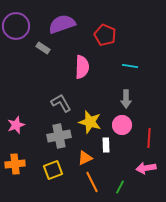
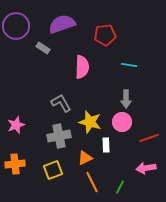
red pentagon: rotated 30 degrees counterclockwise
cyan line: moved 1 px left, 1 px up
pink circle: moved 3 px up
red line: rotated 66 degrees clockwise
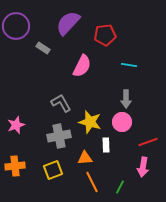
purple semicircle: moved 6 px right, 1 px up; rotated 28 degrees counterclockwise
pink semicircle: moved 1 px up; rotated 25 degrees clockwise
red line: moved 1 px left, 4 px down
orange triangle: rotated 21 degrees clockwise
orange cross: moved 2 px down
pink arrow: moved 3 px left, 1 px up; rotated 72 degrees counterclockwise
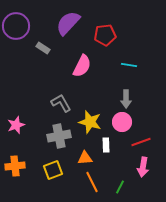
red line: moved 7 px left
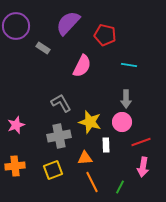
red pentagon: rotated 20 degrees clockwise
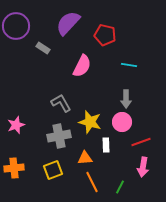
orange cross: moved 1 px left, 2 px down
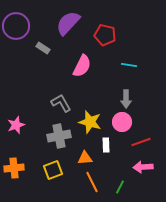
pink arrow: rotated 78 degrees clockwise
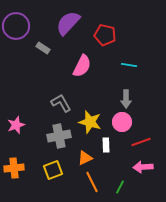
orange triangle: rotated 21 degrees counterclockwise
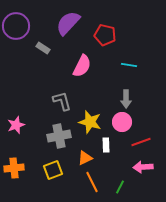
gray L-shape: moved 1 px right, 2 px up; rotated 15 degrees clockwise
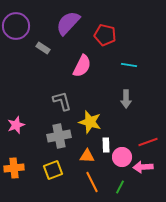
pink circle: moved 35 px down
red line: moved 7 px right
orange triangle: moved 2 px right, 2 px up; rotated 28 degrees clockwise
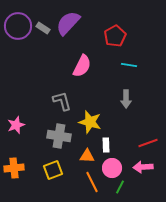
purple circle: moved 2 px right
red pentagon: moved 10 px right, 1 px down; rotated 30 degrees clockwise
gray rectangle: moved 20 px up
gray cross: rotated 20 degrees clockwise
red line: moved 1 px down
pink circle: moved 10 px left, 11 px down
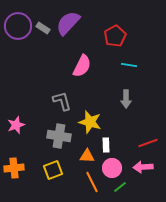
green line: rotated 24 degrees clockwise
